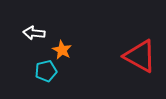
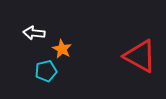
orange star: moved 1 px up
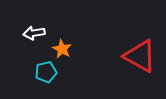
white arrow: rotated 15 degrees counterclockwise
cyan pentagon: moved 1 px down
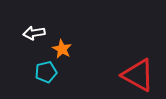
red triangle: moved 2 px left, 19 px down
